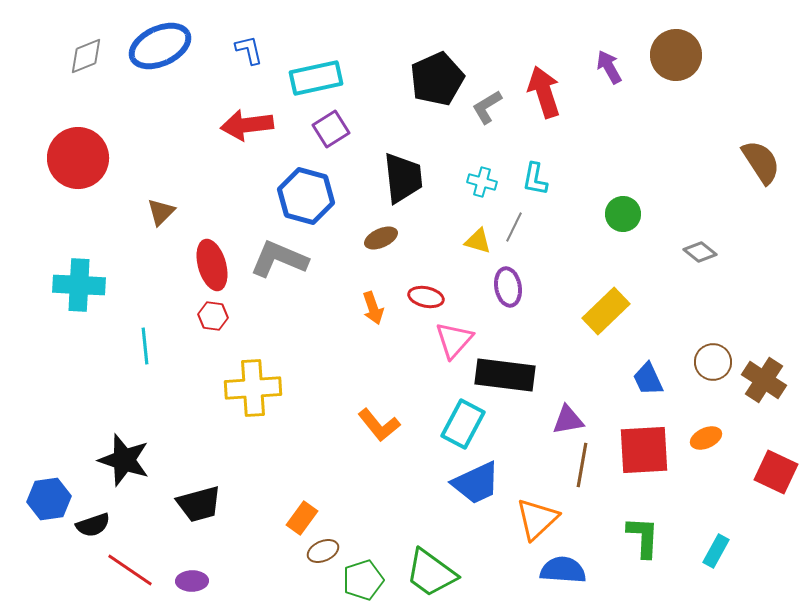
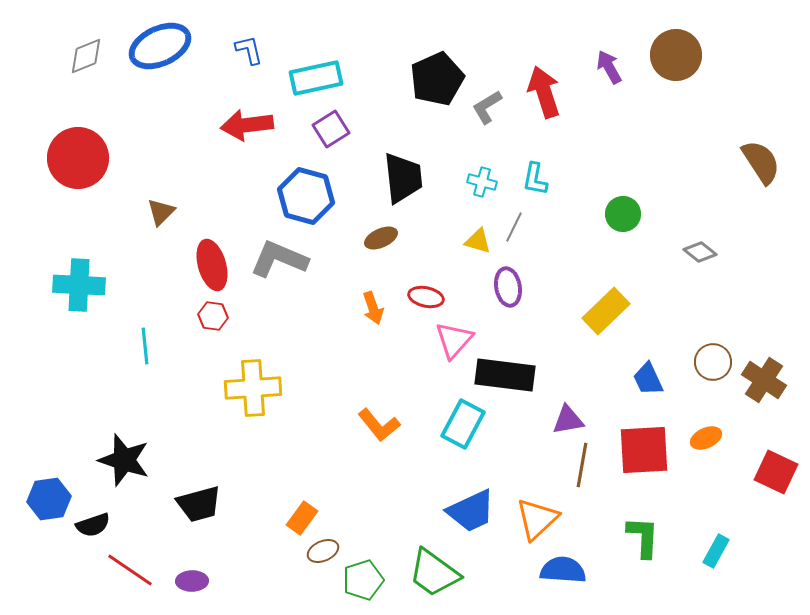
blue trapezoid at (476, 483): moved 5 px left, 28 px down
green trapezoid at (431, 573): moved 3 px right
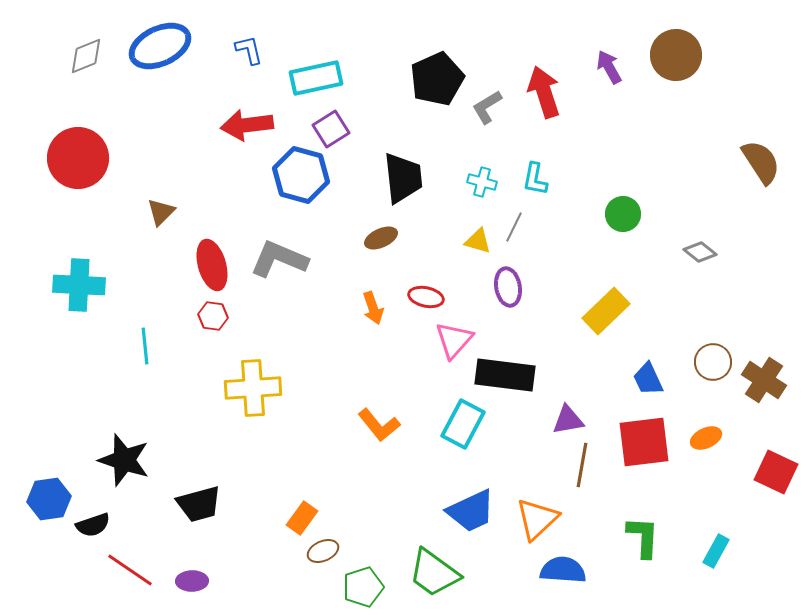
blue hexagon at (306, 196): moved 5 px left, 21 px up
red square at (644, 450): moved 8 px up; rotated 4 degrees counterclockwise
green pentagon at (363, 580): moved 7 px down
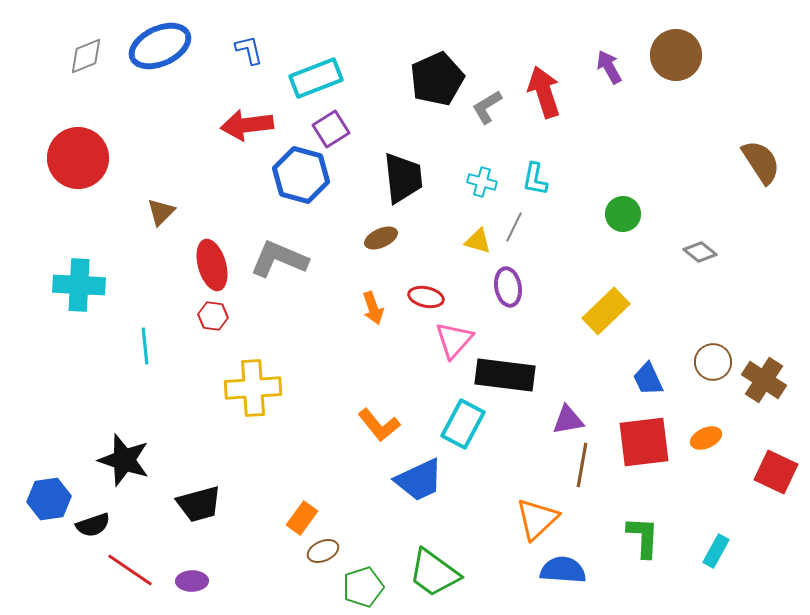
cyan rectangle at (316, 78): rotated 9 degrees counterclockwise
blue trapezoid at (471, 511): moved 52 px left, 31 px up
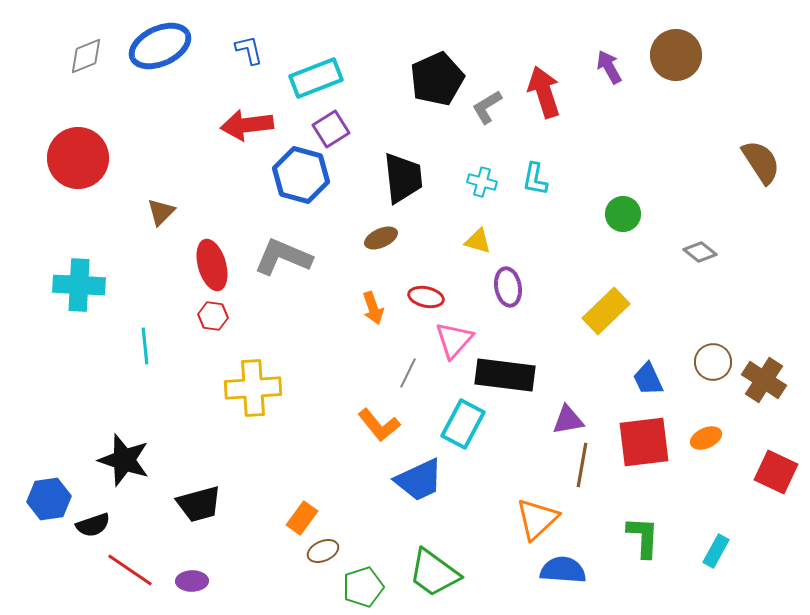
gray line at (514, 227): moved 106 px left, 146 px down
gray L-shape at (279, 259): moved 4 px right, 2 px up
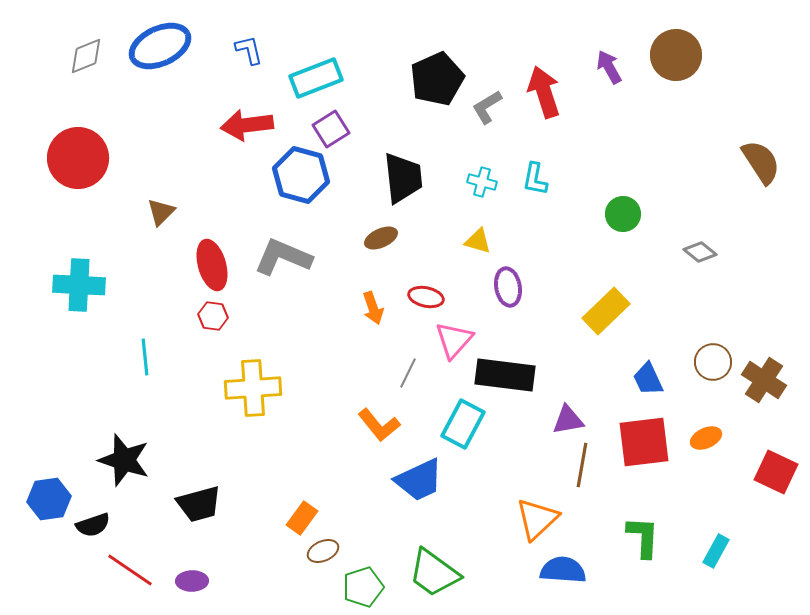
cyan line at (145, 346): moved 11 px down
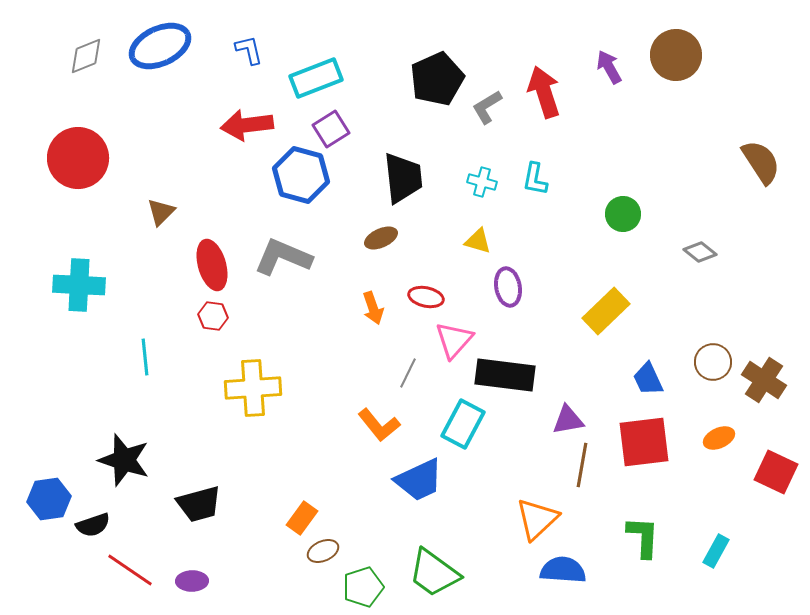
orange ellipse at (706, 438): moved 13 px right
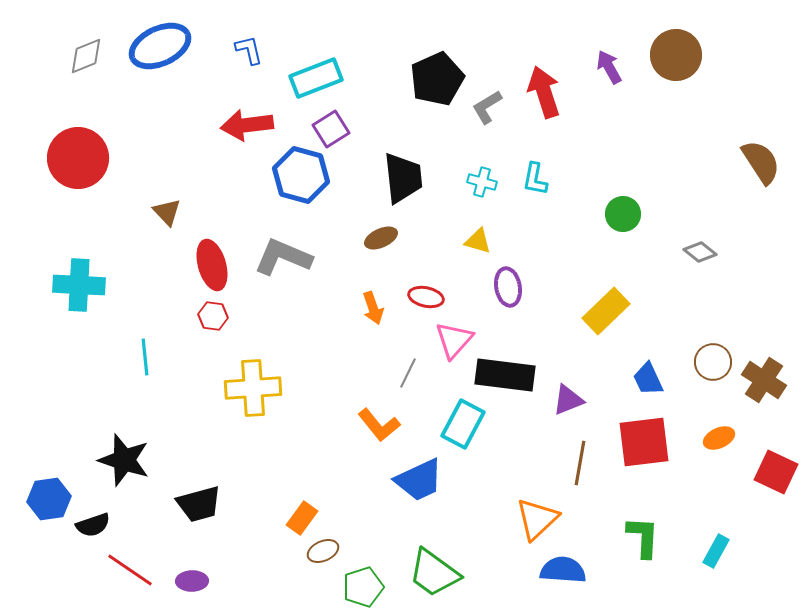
brown triangle at (161, 212): moved 6 px right; rotated 28 degrees counterclockwise
purple triangle at (568, 420): moved 20 px up; rotated 12 degrees counterclockwise
brown line at (582, 465): moved 2 px left, 2 px up
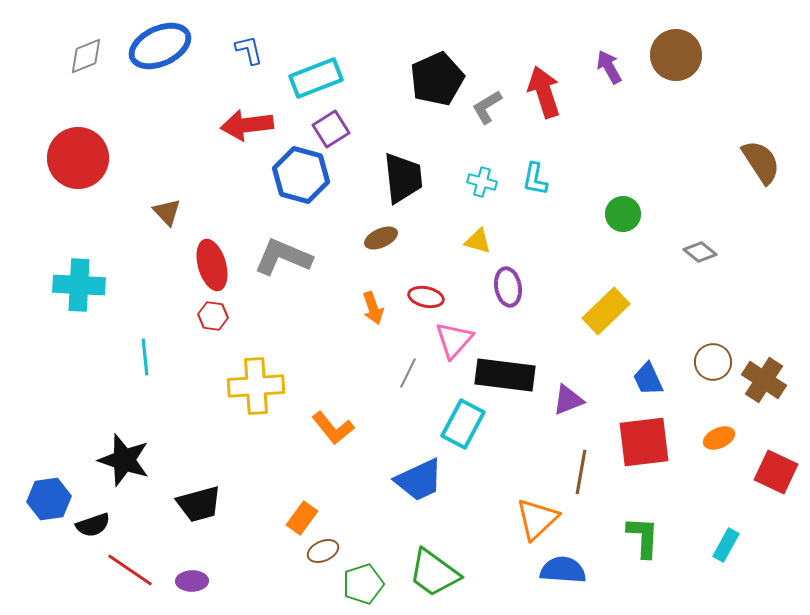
yellow cross at (253, 388): moved 3 px right, 2 px up
orange L-shape at (379, 425): moved 46 px left, 3 px down
brown line at (580, 463): moved 1 px right, 9 px down
cyan rectangle at (716, 551): moved 10 px right, 6 px up
green pentagon at (363, 587): moved 3 px up
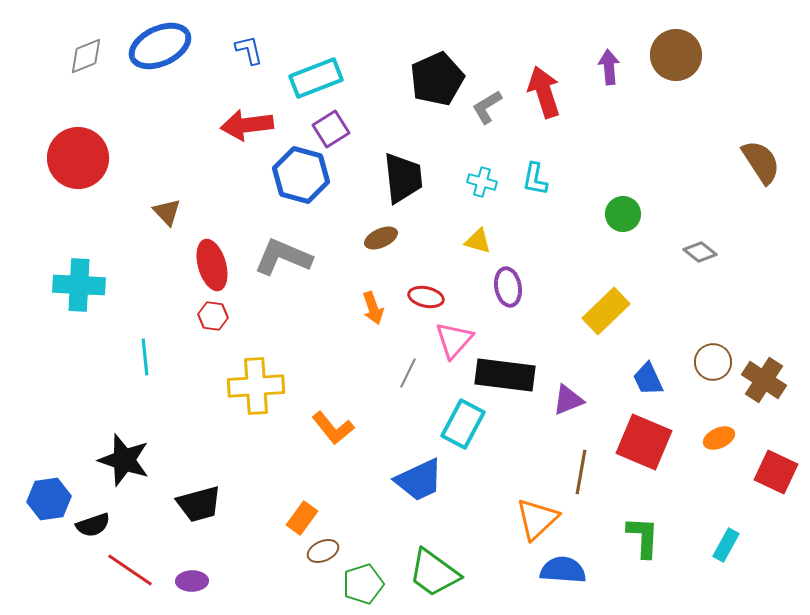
purple arrow at (609, 67): rotated 24 degrees clockwise
red square at (644, 442): rotated 30 degrees clockwise
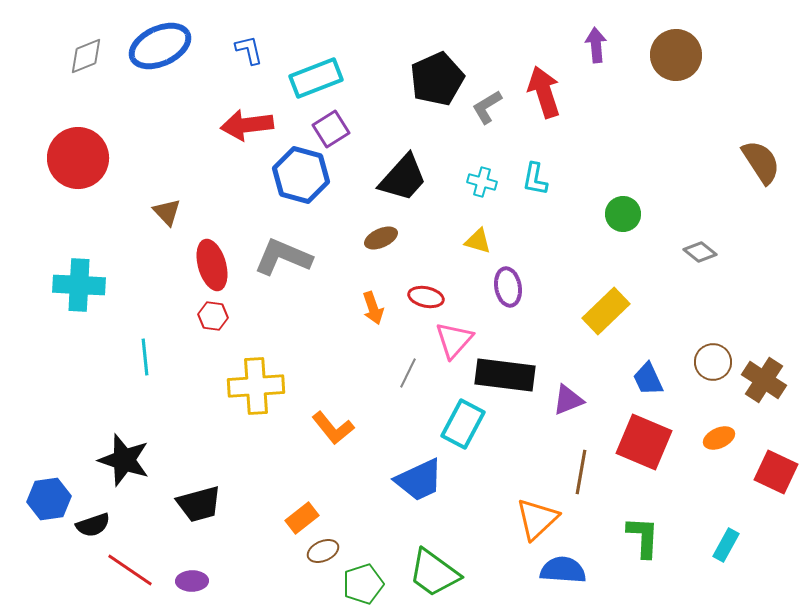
purple arrow at (609, 67): moved 13 px left, 22 px up
black trapezoid at (403, 178): rotated 48 degrees clockwise
orange rectangle at (302, 518): rotated 16 degrees clockwise
